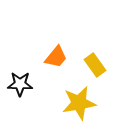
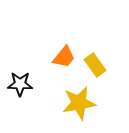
orange trapezoid: moved 8 px right
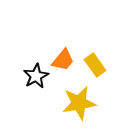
orange trapezoid: moved 1 px left, 3 px down
black star: moved 16 px right, 8 px up; rotated 30 degrees counterclockwise
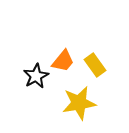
orange trapezoid: moved 1 px down
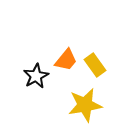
orange trapezoid: moved 3 px right, 1 px up
yellow star: moved 6 px right, 2 px down
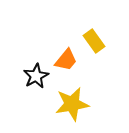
yellow rectangle: moved 1 px left, 24 px up
yellow star: moved 13 px left, 1 px up
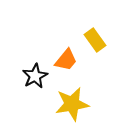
yellow rectangle: moved 1 px right, 1 px up
black star: moved 1 px left
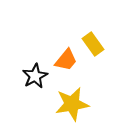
yellow rectangle: moved 2 px left, 4 px down
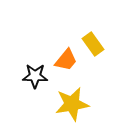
black star: rotated 30 degrees clockwise
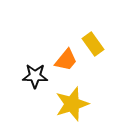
yellow star: rotated 8 degrees counterclockwise
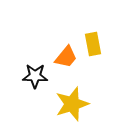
yellow rectangle: rotated 25 degrees clockwise
orange trapezoid: moved 3 px up
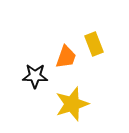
yellow rectangle: moved 1 px right; rotated 10 degrees counterclockwise
orange trapezoid: rotated 20 degrees counterclockwise
